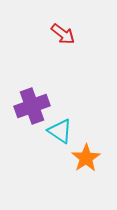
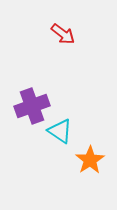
orange star: moved 4 px right, 2 px down
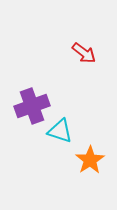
red arrow: moved 21 px right, 19 px down
cyan triangle: rotated 16 degrees counterclockwise
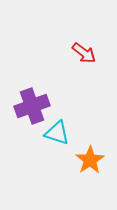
cyan triangle: moved 3 px left, 2 px down
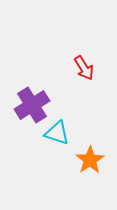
red arrow: moved 15 px down; rotated 20 degrees clockwise
purple cross: moved 1 px up; rotated 12 degrees counterclockwise
